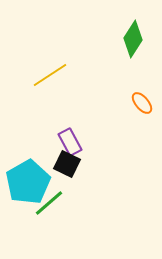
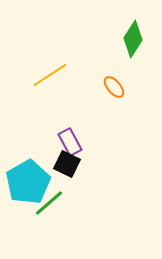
orange ellipse: moved 28 px left, 16 px up
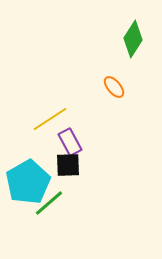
yellow line: moved 44 px down
black square: moved 1 px right, 1 px down; rotated 28 degrees counterclockwise
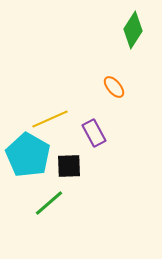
green diamond: moved 9 px up
yellow line: rotated 9 degrees clockwise
purple rectangle: moved 24 px right, 9 px up
black square: moved 1 px right, 1 px down
cyan pentagon: moved 27 px up; rotated 12 degrees counterclockwise
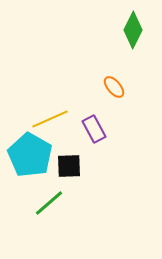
green diamond: rotated 6 degrees counterclockwise
purple rectangle: moved 4 px up
cyan pentagon: moved 2 px right
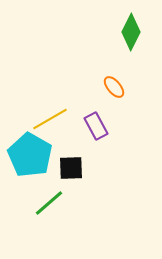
green diamond: moved 2 px left, 2 px down
yellow line: rotated 6 degrees counterclockwise
purple rectangle: moved 2 px right, 3 px up
black square: moved 2 px right, 2 px down
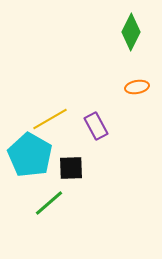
orange ellipse: moved 23 px right; rotated 60 degrees counterclockwise
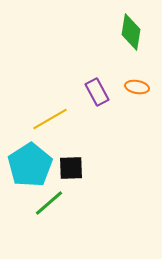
green diamond: rotated 18 degrees counterclockwise
orange ellipse: rotated 20 degrees clockwise
purple rectangle: moved 1 px right, 34 px up
cyan pentagon: moved 10 px down; rotated 9 degrees clockwise
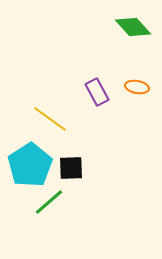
green diamond: moved 2 px right, 5 px up; rotated 51 degrees counterclockwise
yellow line: rotated 66 degrees clockwise
green line: moved 1 px up
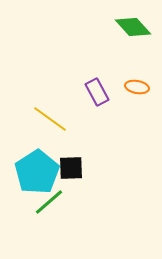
cyan pentagon: moved 7 px right, 7 px down
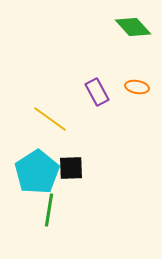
green line: moved 8 px down; rotated 40 degrees counterclockwise
